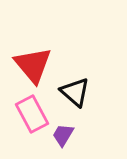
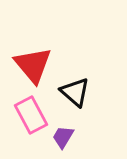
pink rectangle: moved 1 px left, 1 px down
purple trapezoid: moved 2 px down
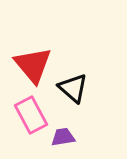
black triangle: moved 2 px left, 4 px up
purple trapezoid: rotated 50 degrees clockwise
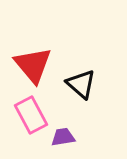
black triangle: moved 8 px right, 4 px up
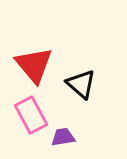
red triangle: moved 1 px right
